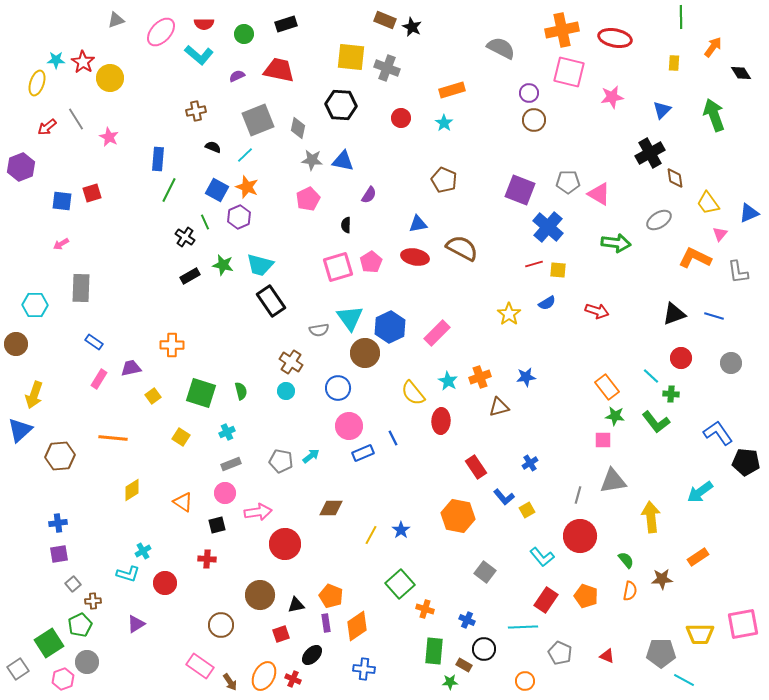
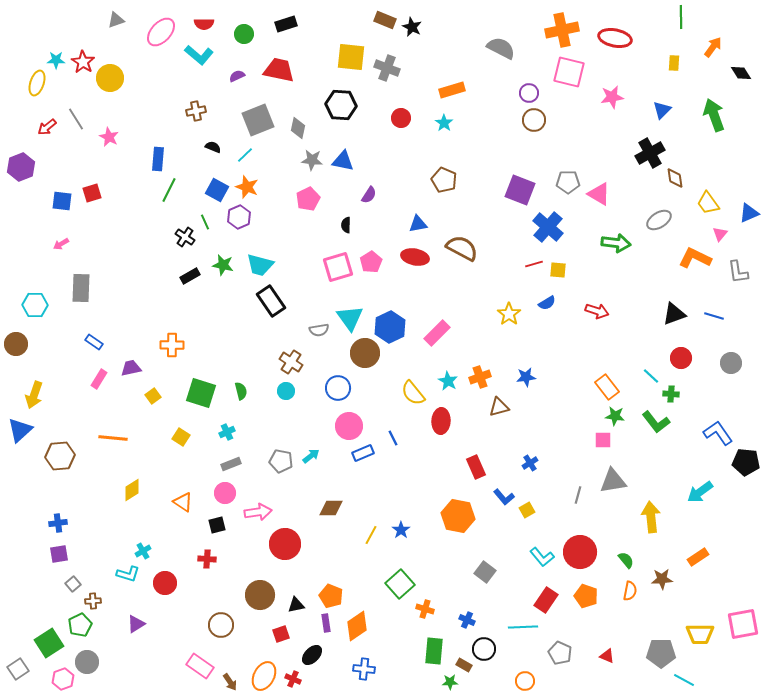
red rectangle at (476, 467): rotated 10 degrees clockwise
red circle at (580, 536): moved 16 px down
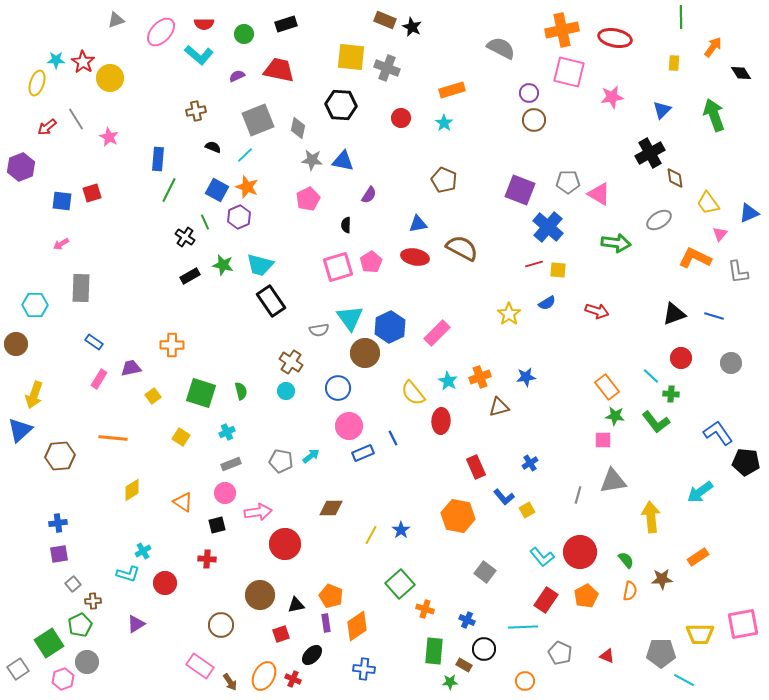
orange pentagon at (586, 596): rotated 25 degrees clockwise
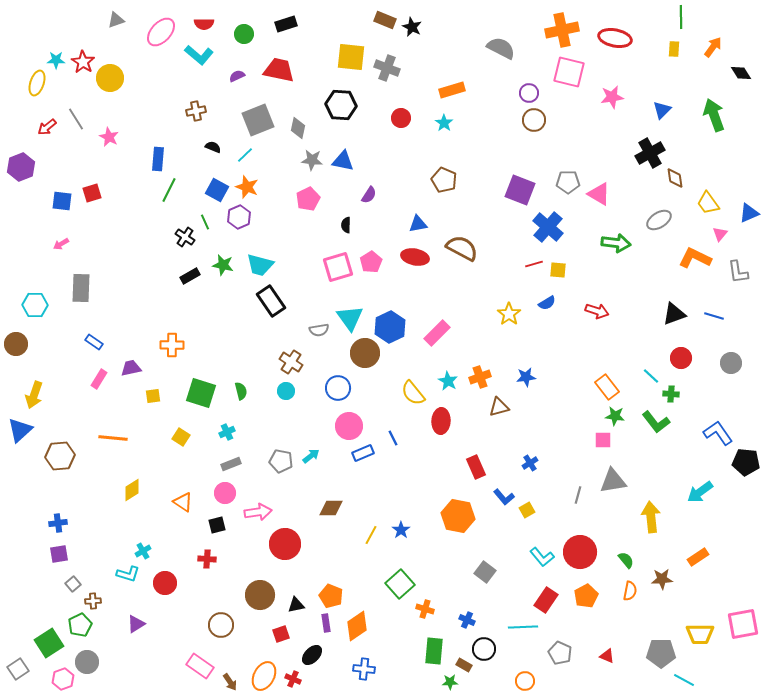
yellow rectangle at (674, 63): moved 14 px up
yellow square at (153, 396): rotated 28 degrees clockwise
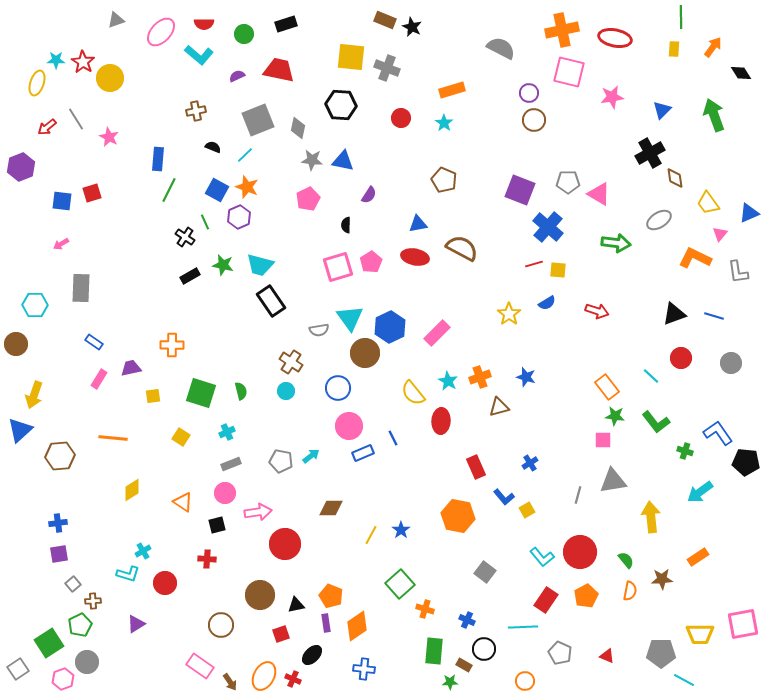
blue star at (526, 377): rotated 24 degrees clockwise
green cross at (671, 394): moved 14 px right, 57 px down; rotated 14 degrees clockwise
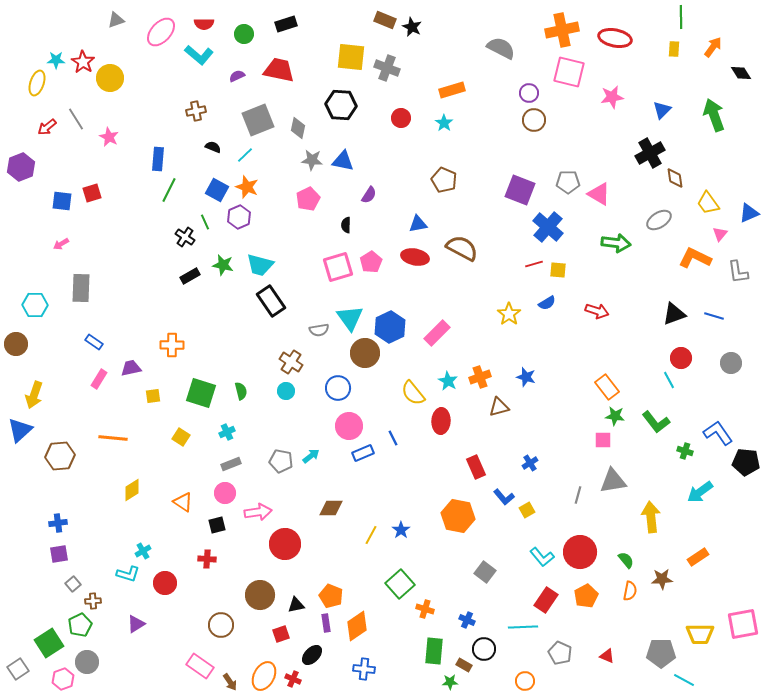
cyan line at (651, 376): moved 18 px right, 4 px down; rotated 18 degrees clockwise
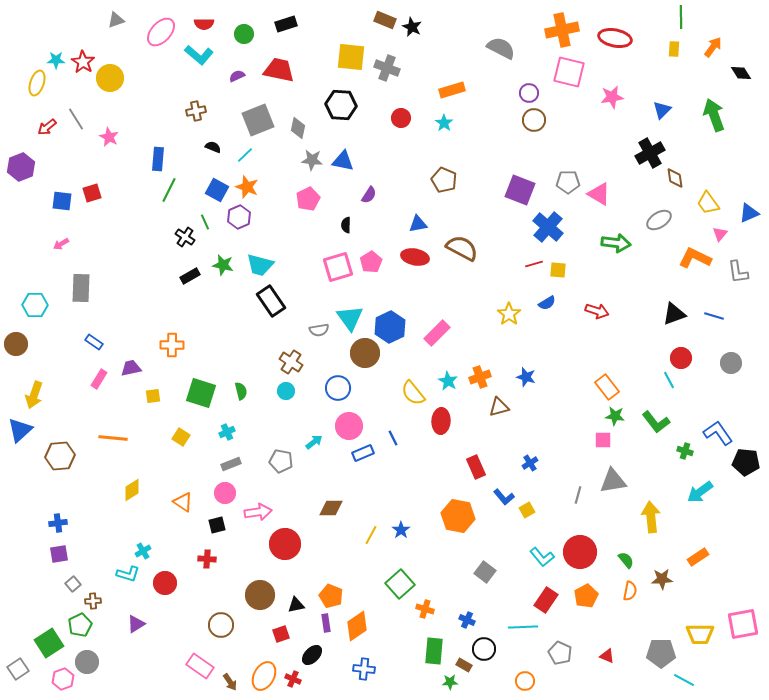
cyan arrow at (311, 456): moved 3 px right, 14 px up
